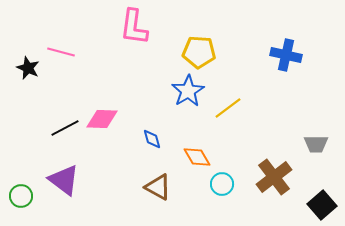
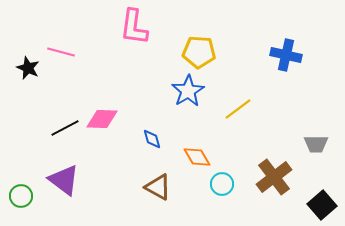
yellow line: moved 10 px right, 1 px down
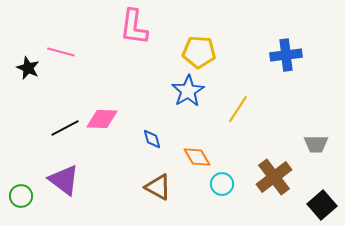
blue cross: rotated 20 degrees counterclockwise
yellow line: rotated 20 degrees counterclockwise
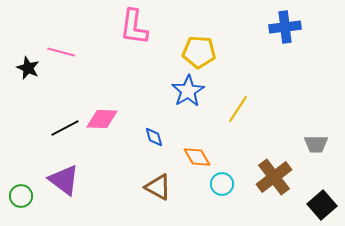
blue cross: moved 1 px left, 28 px up
blue diamond: moved 2 px right, 2 px up
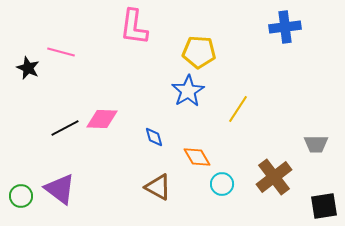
purple triangle: moved 4 px left, 9 px down
black square: moved 2 px right, 1 px down; rotated 32 degrees clockwise
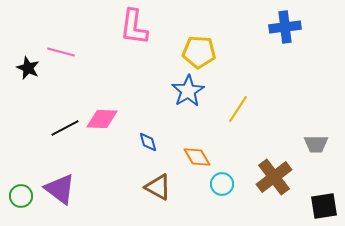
blue diamond: moved 6 px left, 5 px down
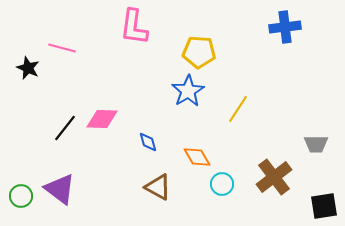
pink line: moved 1 px right, 4 px up
black line: rotated 24 degrees counterclockwise
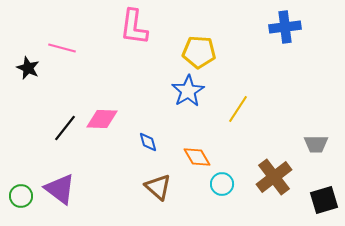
brown triangle: rotated 12 degrees clockwise
black square: moved 6 px up; rotated 8 degrees counterclockwise
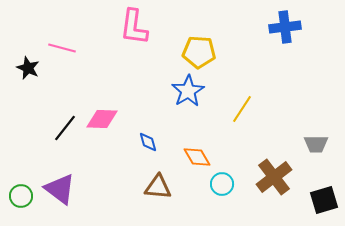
yellow line: moved 4 px right
brown triangle: rotated 36 degrees counterclockwise
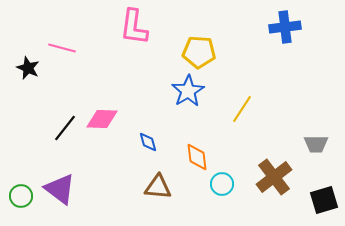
orange diamond: rotated 24 degrees clockwise
